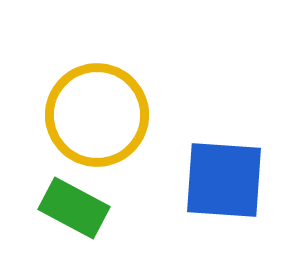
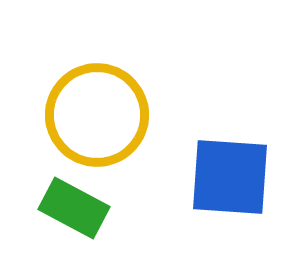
blue square: moved 6 px right, 3 px up
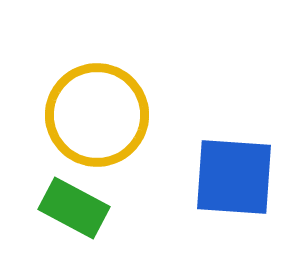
blue square: moved 4 px right
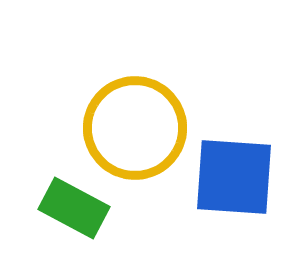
yellow circle: moved 38 px right, 13 px down
